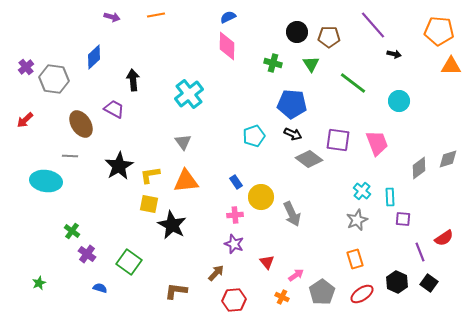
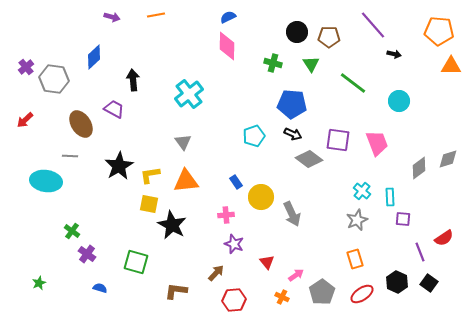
pink cross at (235, 215): moved 9 px left
green square at (129, 262): moved 7 px right; rotated 20 degrees counterclockwise
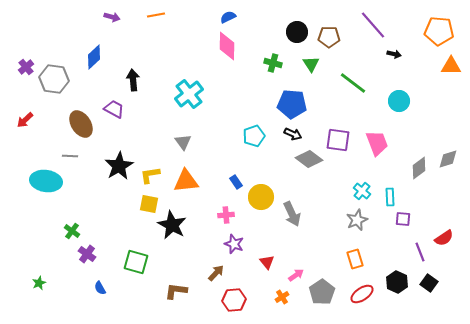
blue semicircle at (100, 288): rotated 136 degrees counterclockwise
orange cross at (282, 297): rotated 32 degrees clockwise
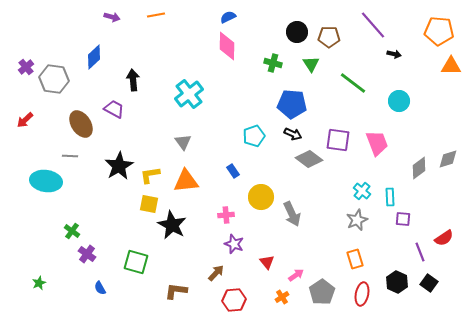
blue rectangle at (236, 182): moved 3 px left, 11 px up
red ellipse at (362, 294): rotated 45 degrees counterclockwise
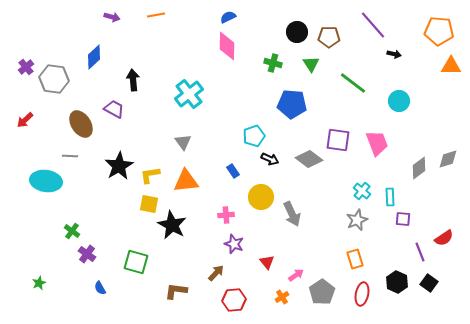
black arrow at (293, 134): moved 23 px left, 25 px down
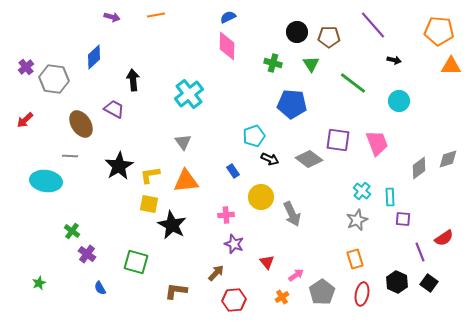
black arrow at (394, 54): moved 6 px down
